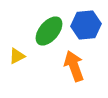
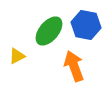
blue hexagon: rotated 16 degrees clockwise
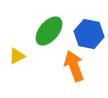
blue hexagon: moved 3 px right, 9 px down
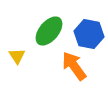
yellow triangle: rotated 36 degrees counterclockwise
orange arrow: rotated 16 degrees counterclockwise
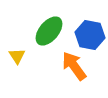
blue hexagon: moved 1 px right, 1 px down
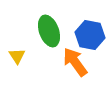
green ellipse: rotated 60 degrees counterclockwise
orange arrow: moved 1 px right, 4 px up
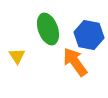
green ellipse: moved 1 px left, 2 px up
blue hexagon: moved 1 px left
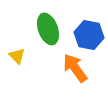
yellow triangle: rotated 12 degrees counterclockwise
orange arrow: moved 6 px down
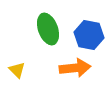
yellow triangle: moved 14 px down
orange arrow: rotated 120 degrees clockwise
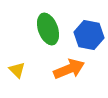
orange arrow: moved 6 px left, 1 px down; rotated 16 degrees counterclockwise
